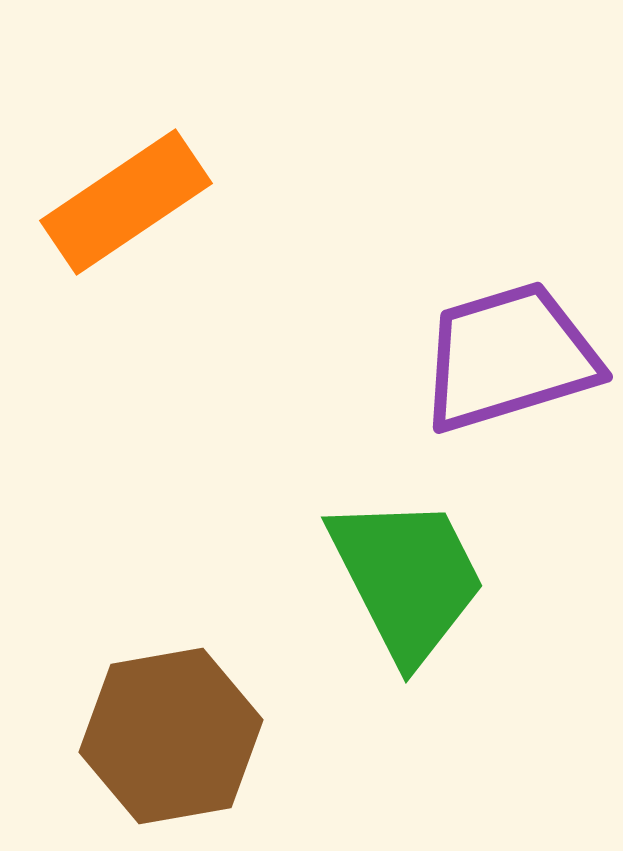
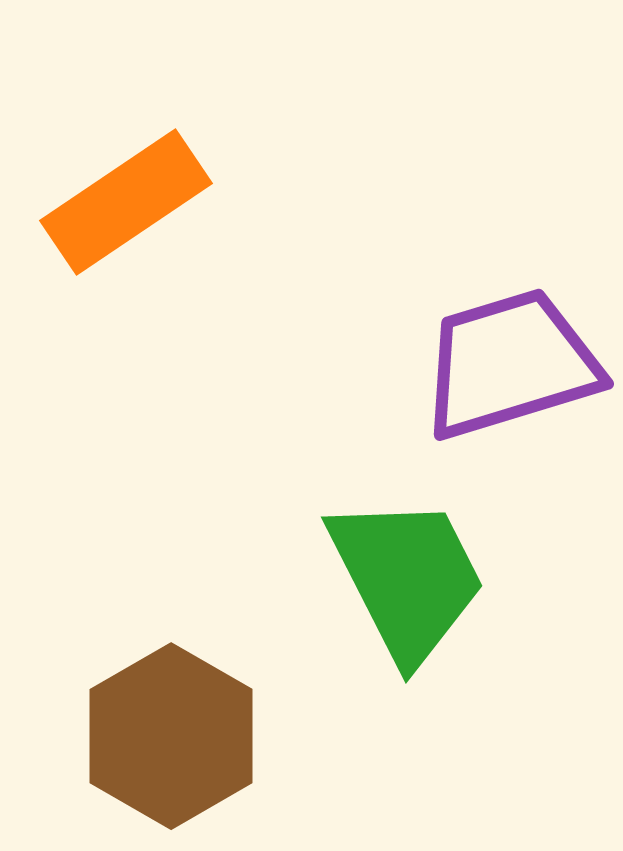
purple trapezoid: moved 1 px right, 7 px down
brown hexagon: rotated 20 degrees counterclockwise
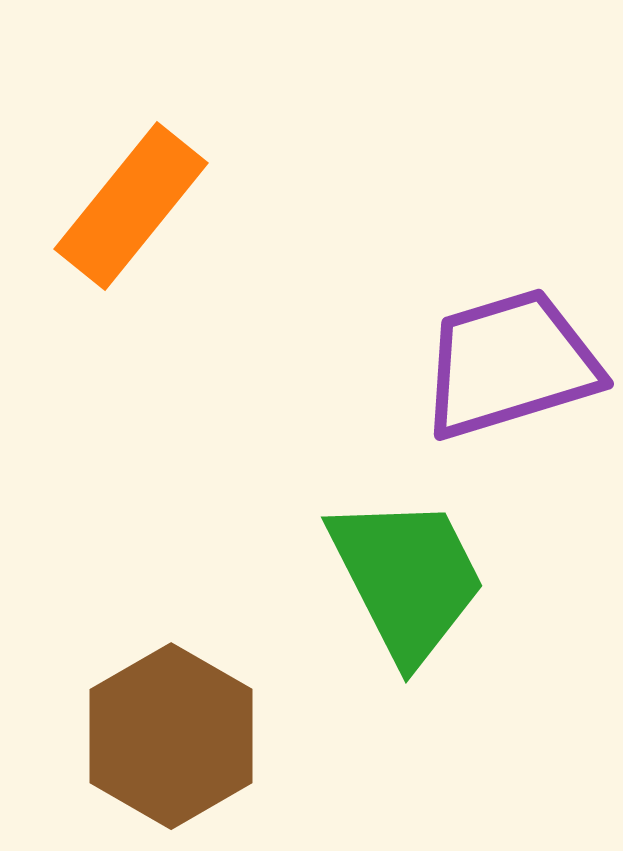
orange rectangle: moved 5 px right, 4 px down; rotated 17 degrees counterclockwise
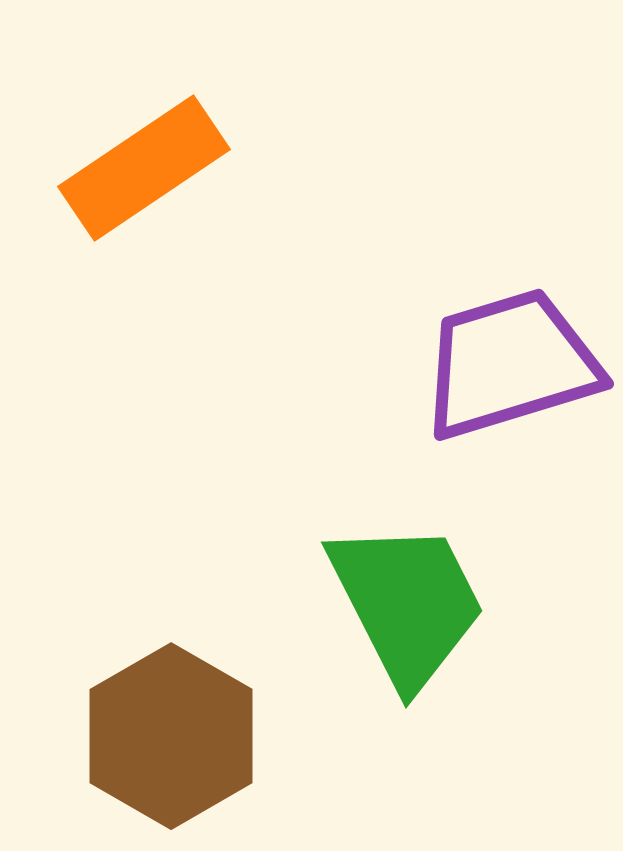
orange rectangle: moved 13 px right, 38 px up; rotated 17 degrees clockwise
green trapezoid: moved 25 px down
